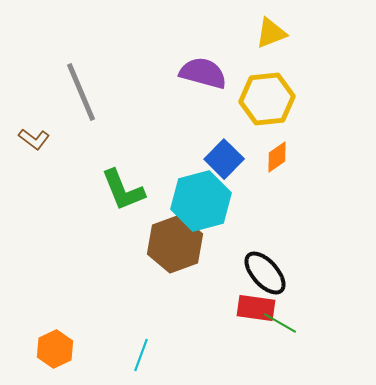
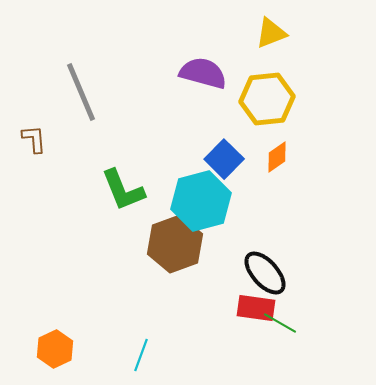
brown L-shape: rotated 132 degrees counterclockwise
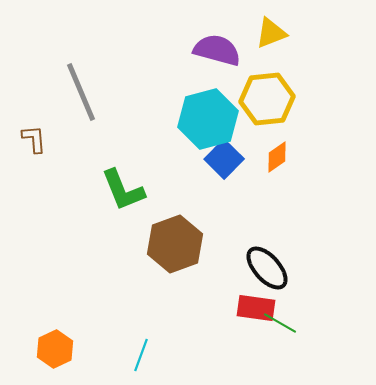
purple semicircle: moved 14 px right, 23 px up
cyan hexagon: moved 7 px right, 82 px up
black ellipse: moved 2 px right, 5 px up
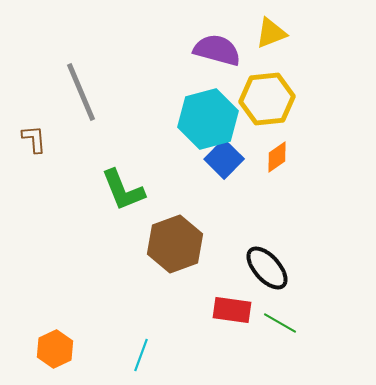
red rectangle: moved 24 px left, 2 px down
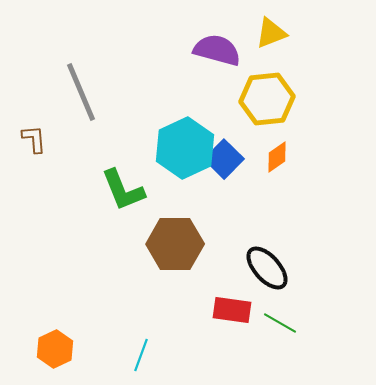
cyan hexagon: moved 23 px left, 29 px down; rotated 10 degrees counterclockwise
brown hexagon: rotated 20 degrees clockwise
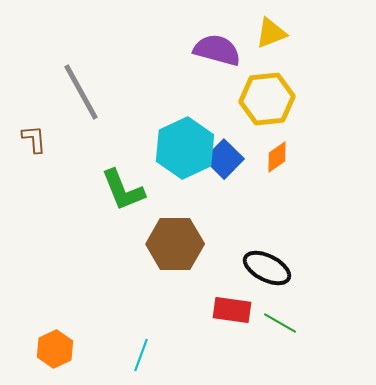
gray line: rotated 6 degrees counterclockwise
black ellipse: rotated 21 degrees counterclockwise
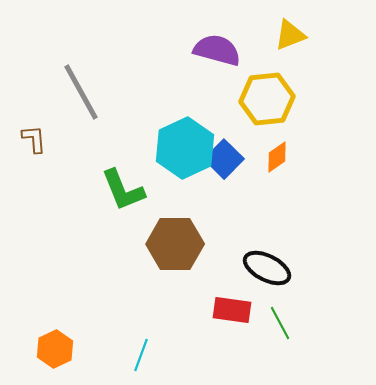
yellow triangle: moved 19 px right, 2 px down
green line: rotated 32 degrees clockwise
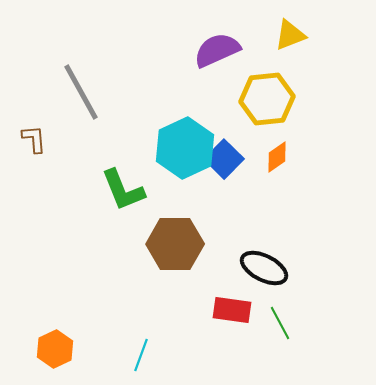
purple semicircle: rotated 39 degrees counterclockwise
black ellipse: moved 3 px left
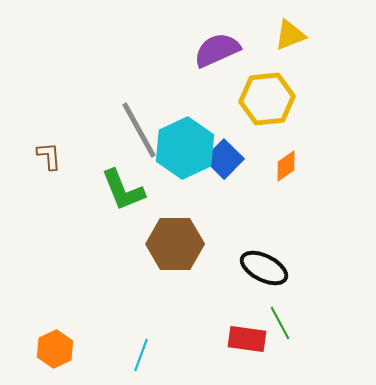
gray line: moved 58 px right, 38 px down
brown L-shape: moved 15 px right, 17 px down
orange diamond: moved 9 px right, 9 px down
red rectangle: moved 15 px right, 29 px down
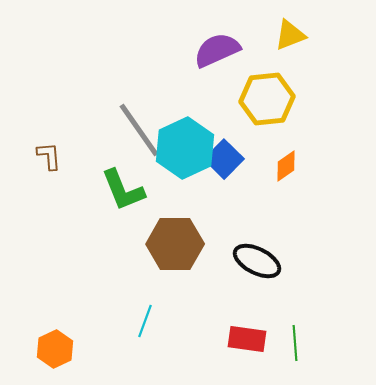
gray line: rotated 6 degrees counterclockwise
black ellipse: moved 7 px left, 7 px up
green line: moved 15 px right, 20 px down; rotated 24 degrees clockwise
cyan line: moved 4 px right, 34 px up
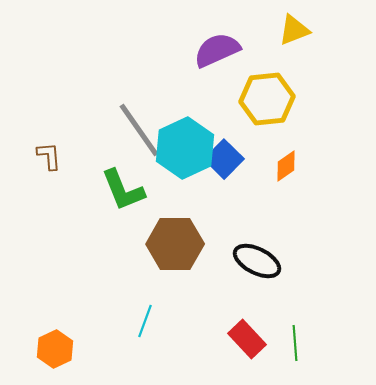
yellow triangle: moved 4 px right, 5 px up
red rectangle: rotated 39 degrees clockwise
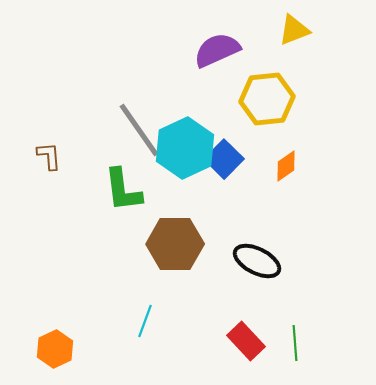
green L-shape: rotated 15 degrees clockwise
red rectangle: moved 1 px left, 2 px down
